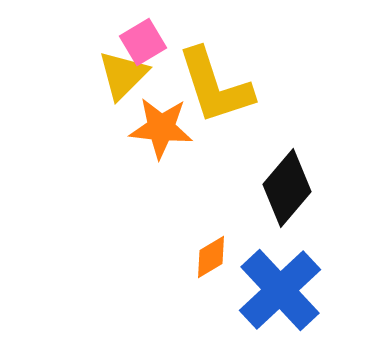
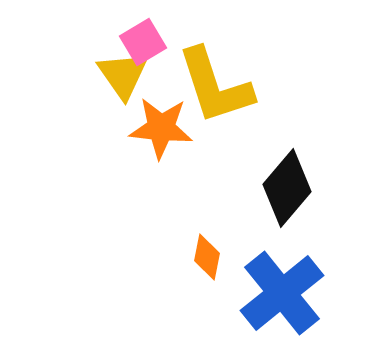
yellow triangle: rotated 20 degrees counterclockwise
orange diamond: moved 4 px left; rotated 48 degrees counterclockwise
blue cross: moved 2 px right, 3 px down; rotated 4 degrees clockwise
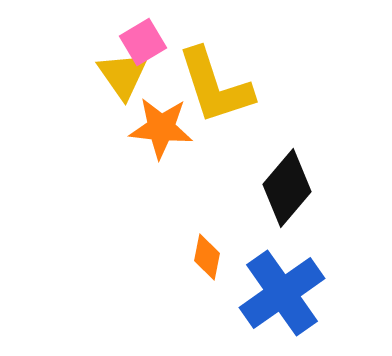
blue cross: rotated 4 degrees clockwise
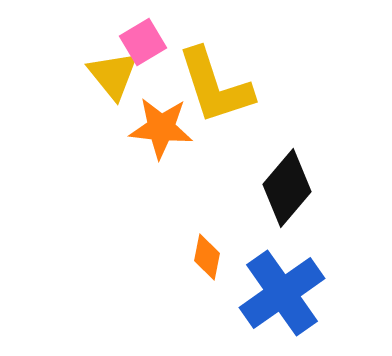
yellow triangle: moved 10 px left; rotated 4 degrees counterclockwise
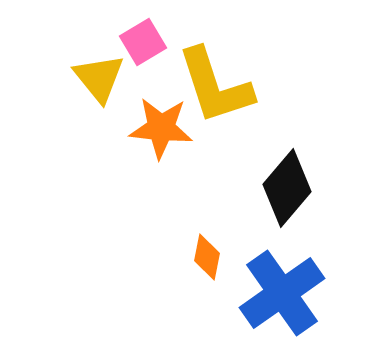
yellow triangle: moved 14 px left, 3 px down
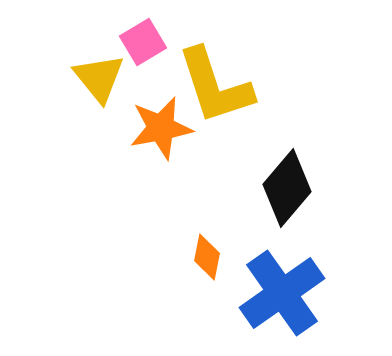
orange star: rotated 16 degrees counterclockwise
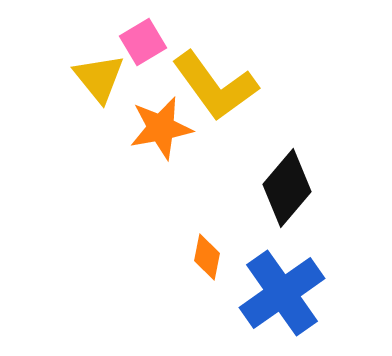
yellow L-shape: rotated 18 degrees counterclockwise
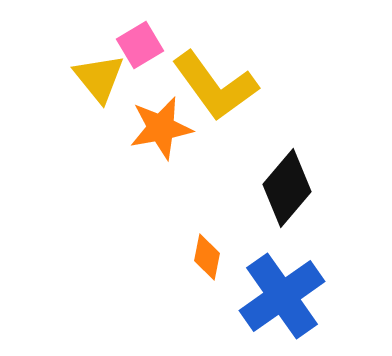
pink square: moved 3 px left, 3 px down
blue cross: moved 3 px down
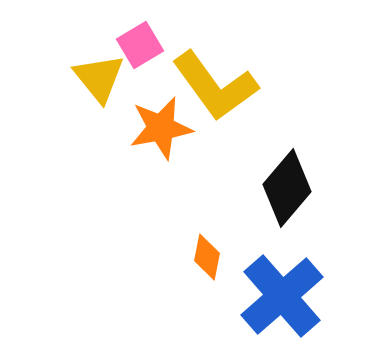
blue cross: rotated 6 degrees counterclockwise
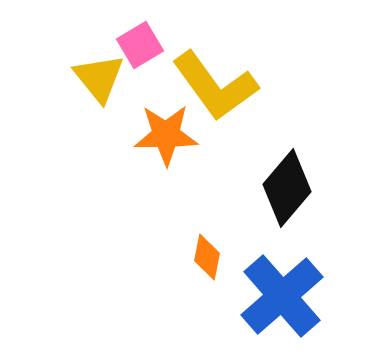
orange star: moved 5 px right, 7 px down; rotated 10 degrees clockwise
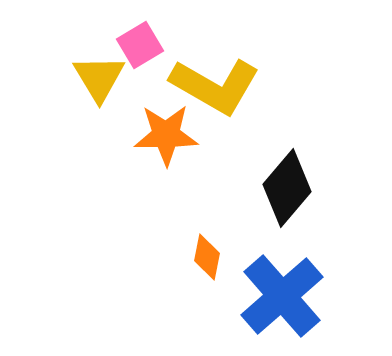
yellow triangle: rotated 8 degrees clockwise
yellow L-shape: rotated 24 degrees counterclockwise
